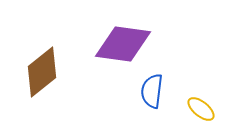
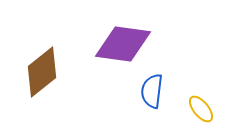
yellow ellipse: rotated 12 degrees clockwise
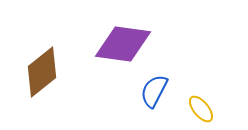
blue semicircle: moved 2 px right; rotated 20 degrees clockwise
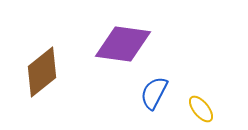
blue semicircle: moved 2 px down
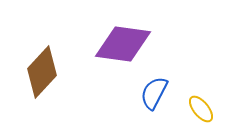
brown diamond: rotated 9 degrees counterclockwise
